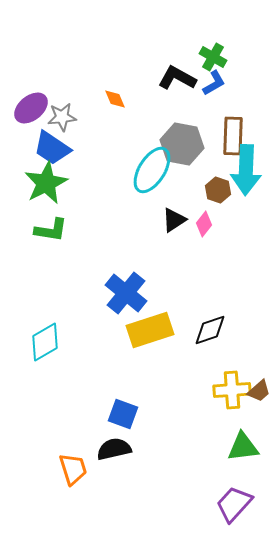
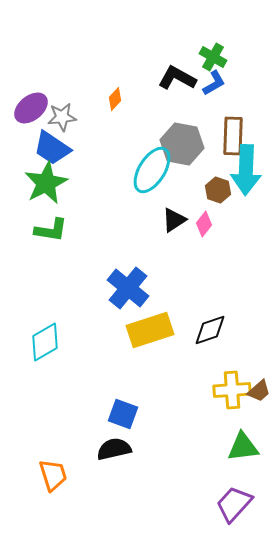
orange diamond: rotated 65 degrees clockwise
blue cross: moved 2 px right, 5 px up
orange trapezoid: moved 20 px left, 6 px down
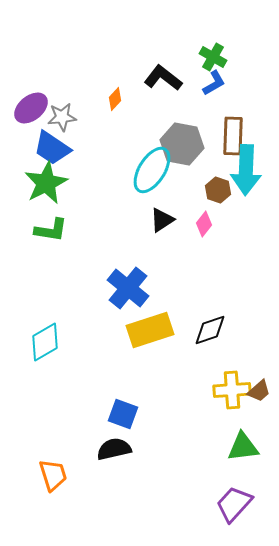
black L-shape: moved 14 px left; rotated 9 degrees clockwise
black triangle: moved 12 px left
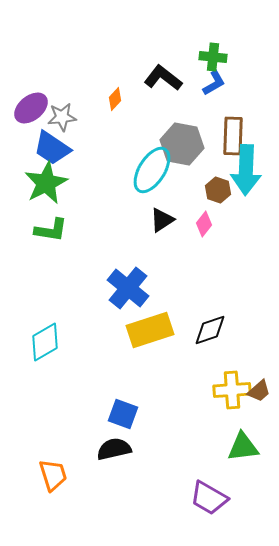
green cross: rotated 24 degrees counterclockwise
purple trapezoid: moved 25 px left, 6 px up; rotated 102 degrees counterclockwise
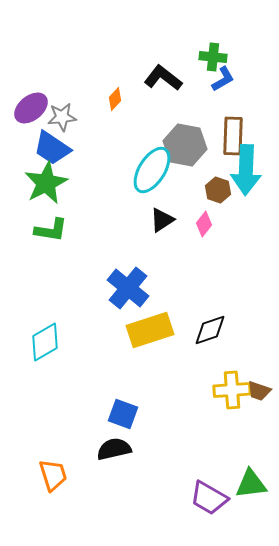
blue L-shape: moved 9 px right, 4 px up
gray hexagon: moved 3 px right, 1 px down
brown trapezoid: rotated 60 degrees clockwise
green triangle: moved 8 px right, 37 px down
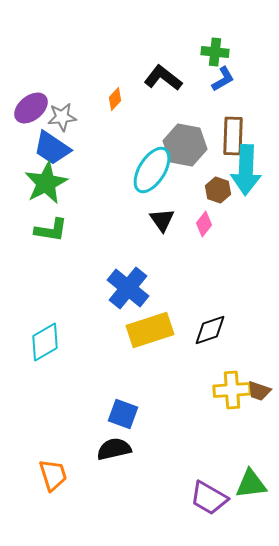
green cross: moved 2 px right, 5 px up
black triangle: rotated 32 degrees counterclockwise
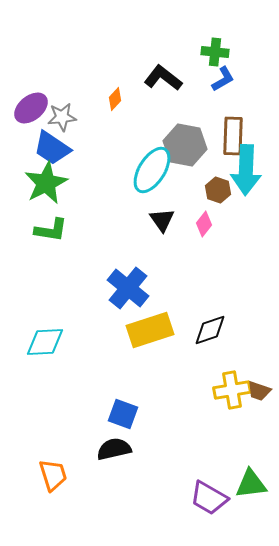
cyan diamond: rotated 27 degrees clockwise
yellow cross: rotated 6 degrees counterclockwise
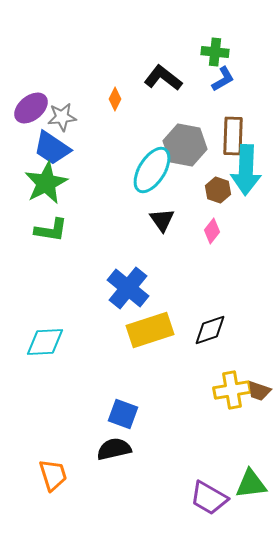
orange diamond: rotated 15 degrees counterclockwise
pink diamond: moved 8 px right, 7 px down
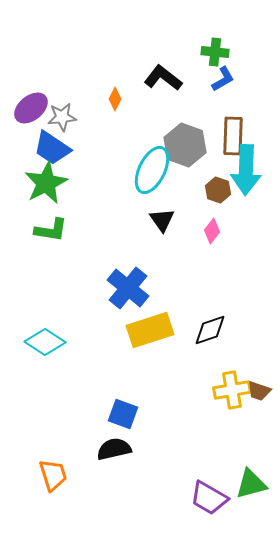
gray hexagon: rotated 9 degrees clockwise
cyan ellipse: rotated 6 degrees counterclockwise
cyan diamond: rotated 36 degrees clockwise
green triangle: rotated 8 degrees counterclockwise
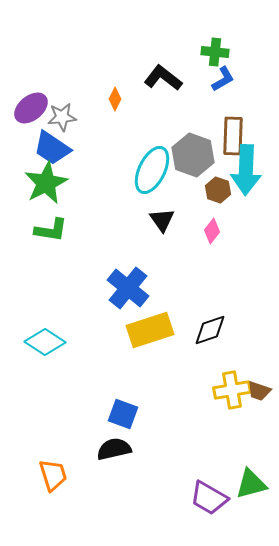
gray hexagon: moved 8 px right, 10 px down
